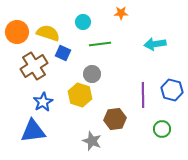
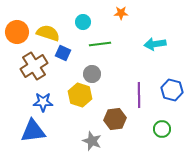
purple line: moved 4 px left
blue star: rotated 30 degrees clockwise
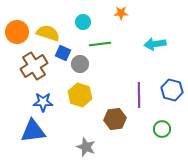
gray circle: moved 12 px left, 10 px up
gray star: moved 6 px left, 6 px down
